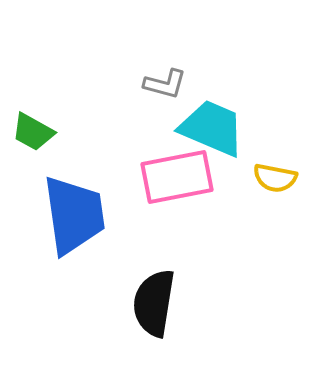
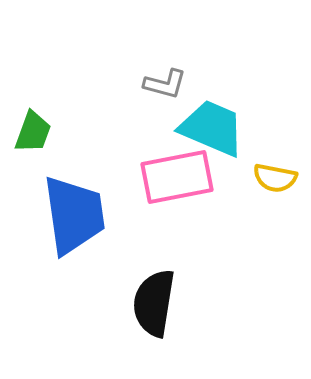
green trapezoid: rotated 99 degrees counterclockwise
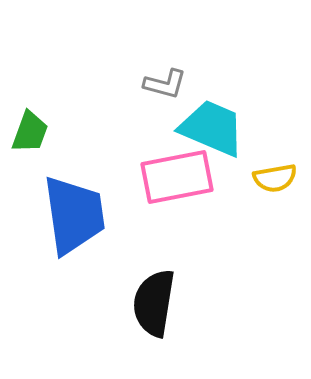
green trapezoid: moved 3 px left
yellow semicircle: rotated 21 degrees counterclockwise
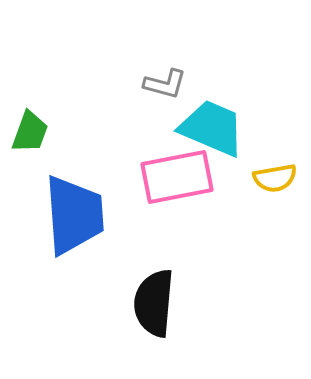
blue trapezoid: rotated 4 degrees clockwise
black semicircle: rotated 4 degrees counterclockwise
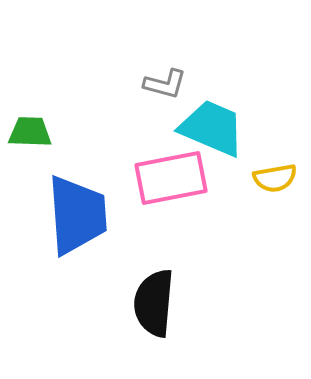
green trapezoid: rotated 108 degrees counterclockwise
pink rectangle: moved 6 px left, 1 px down
blue trapezoid: moved 3 px right
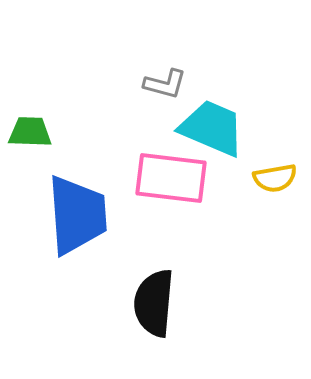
pink rectangle: rotated 18 degrees clockwise
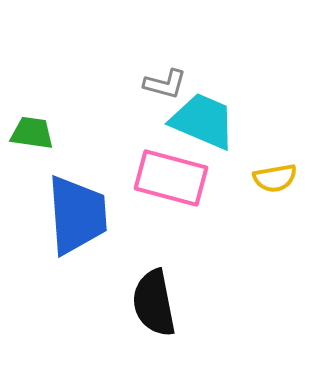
cyan trapezoid: moved 9 px left, 7 px up
green trapezoid: moved 2 px right, 1 px down; rotated 6 degrees clockwise
pink rectangle: rotated 8 degrees clockwise
black semicircle: rotated 16 degrees counterclockwise
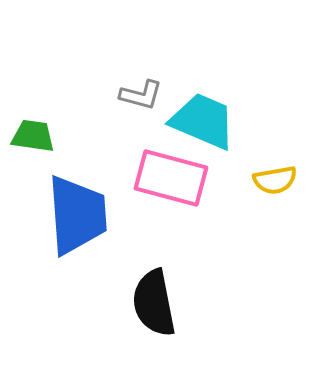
gray L-shape: moved 24 px left, 11 px down
green trapezoid: moved 1 px right, 3 px down
yellow semicircle: moved 2 px down
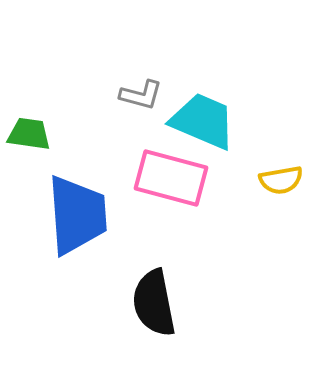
green trapezoid: moved 4 px left, 2 px up
yellow semicircle: moved 6 px right
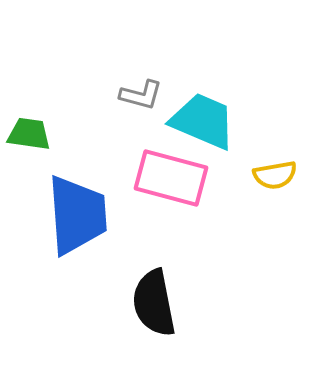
yellow semicircle: moved 6 px left, 5 px up
